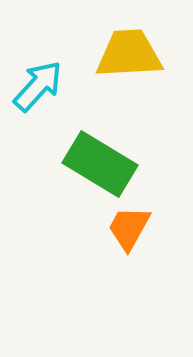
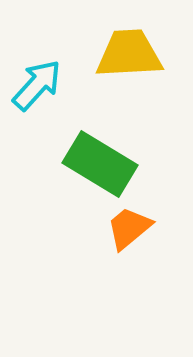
cyan arrow: moved 1 px left, 1 px up
orange trapezoid: rotated 21 degrees clockwise
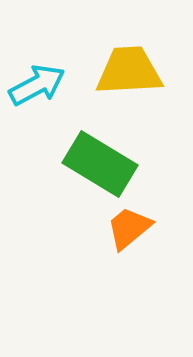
yellow trapezoid: moved 17 px down
cyan arrow: rotated 20 degrees clockwise
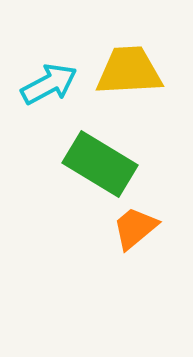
cyan arrow: moved 12 px right, 1 px up
orange trapezoid: moved 6 px right
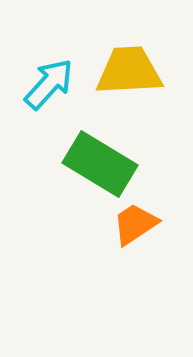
cyan arrow: rotated 20 degrees counterclockwise
orange trapezoid: moved 4 px up; rotated 6 degrees clockwise
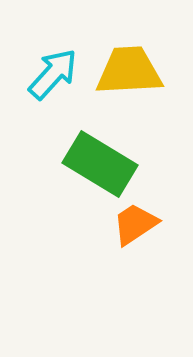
cyan arrow: moved 4 px right, 10 px up
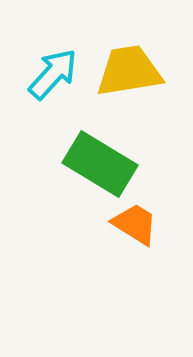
yellow trapezoid: rotated 6 degrees counterclockwise
orange trapezoid: rotated 66 degrees clockwise
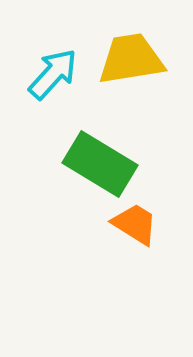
yellow trapezoid: moved 2 px right, 12 px up
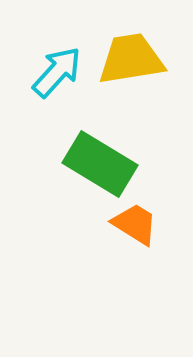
cyan arrow: moved 4 px right, 2 px up
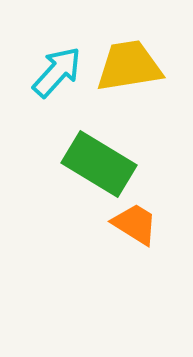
yellow trapezoid: moved 2 px left, 7 px down
green rectangle: moved 1 px left
